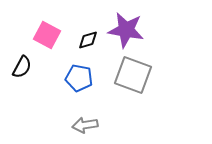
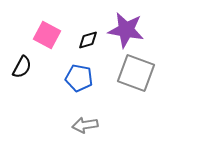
gray square: moved 3 px right, 2 px up
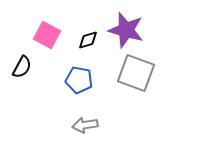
purple star: rotated 6 degrees clockwise
blue pentagon: moved 2 px down
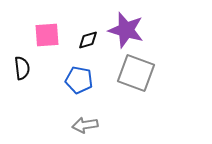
pink square: rotated 32 degrees counterclockwise
black semicircle: moved 1 px down; rotated 35 degrees counterclockwise
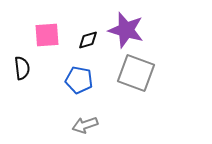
gray arrow: rotated 10 degrees counterclockwise
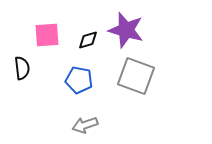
gray square: moved 3 px down
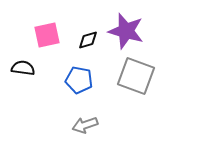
purple star: moved 1 px down
pink square: rotated 8 degrees counterclockwise
black semicircle: moved 1 px right; rotated 75 degrees counterclockwise
